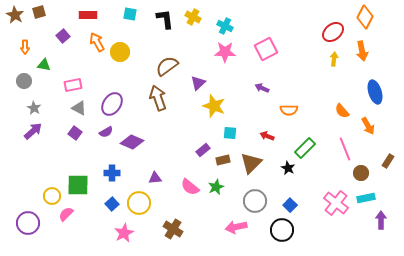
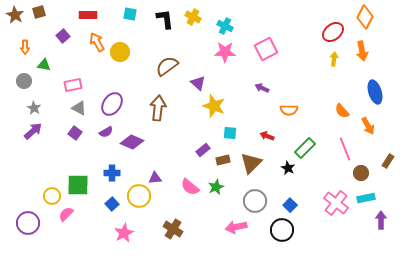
purple triangle at (198, 83): rotated 35 degrees counterclockwise
brown arrow at (158, 98): moved 10 px down; rotated 25 degrees clockwise
yellow circle at (139, 203): moved 7 px up
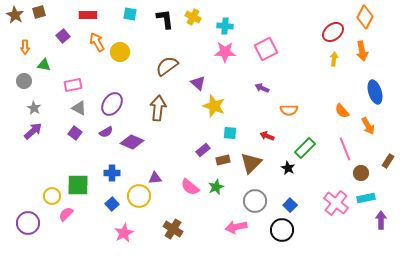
cyan cross at (225, 26): rotated 21 degrees counterclockwise
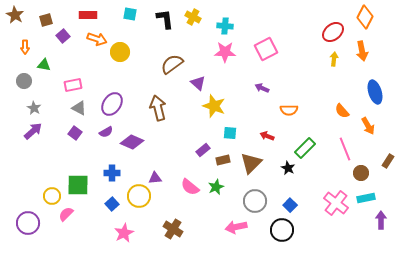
brown square at (39, 12): moved 7 px right, 8 px down
orange arrow at (97, 42): moved 3 px up; rotated 138 degrees clockwise
brown semicircle at (167, 66): moved 5 px right, 2 px up
brown arrow at (158, 108): rotated 20 degrees counterclockwise
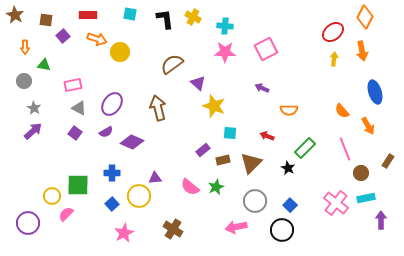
brown square at (46, 20): rotated 24 degrees clockwise
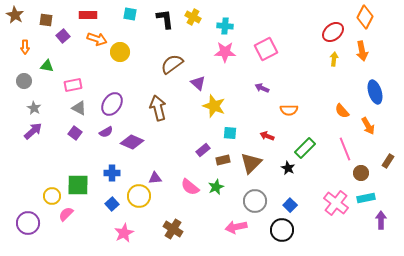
green triangle at (44, 65): moved 3 px right, 1 px down
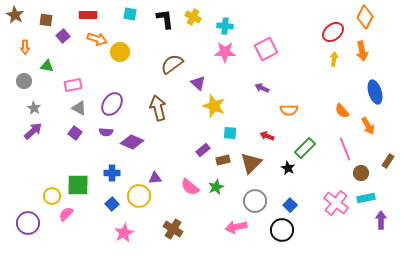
purple semicircle at (106, 132): rotated 32 degrees clockwise
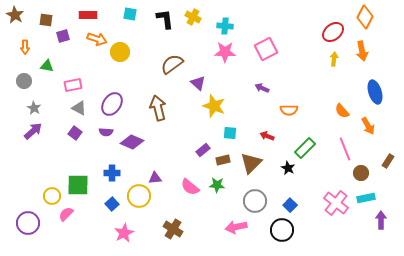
purple square at (63, 36): rotated 24 degrees clockwise
green star at (216, 187): moved 1 px right, 2 px up; rotated 28 degrees clockwise
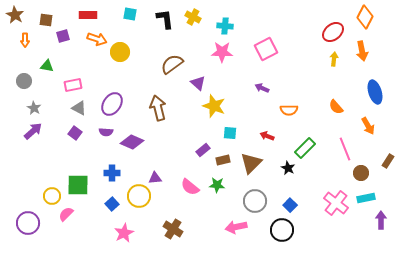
orange arrow at (25, 47): moved 7 px up
pink star at (225, 52): moved 3 px left
orange semicircle at (342, 111): moved 6 px left, 4 px up
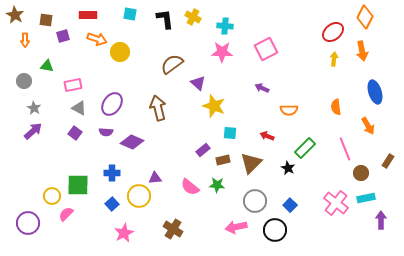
orange semicircle at (336, 107): rotated 35 degrees clockwise
black circle at (282, 230): moved 7 px left
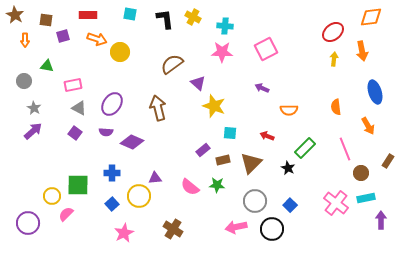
orange diamond at (365, 17): moved 6 px right; rotated 55 degrees clockwise
black circle at (275, 230): moved 3 px left, 1 px up
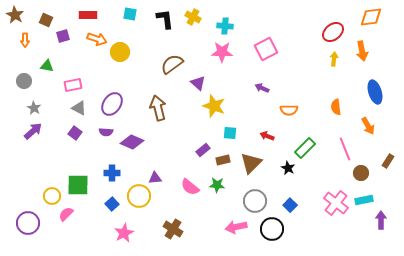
brown square at (46, 20): rotated 16 degrees clockwise
cyan rectangle at (366, 198): moved 2 px left, 2 px down
